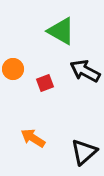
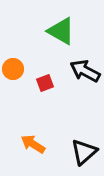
orange arrow: moved 6 px down
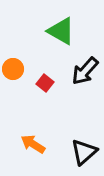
black arrow: rotated 76 degrees counterclockwise
red square: rotated 30 degrees counterclockwise
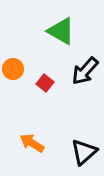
orange arrow: moved 1 px left, 1 px up
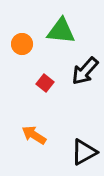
green triangle: rotated 24 degrees counterclockwise
orange circle: moved 9 px right, 25 px up
orange arrow: moved 2 px right, 8 px up
black triangle: rotated 12 degrees clockwise
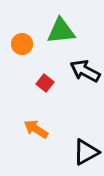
green triangle: rotated 12 degrees counterclockwise
black arrow: rotated 76 degrees clockwise
orange arrow: moved 2 px right, 6 px up
black triangle: moved 2 px right
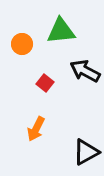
orange arrow: rotated 95 degrees counterclockwise
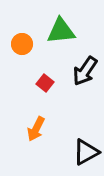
black arrow: rotated 84 degrees counterclockwise
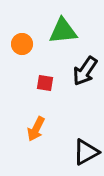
green triangle: moved 2 px right
red square: rotated 30 degrees counterclockwise
